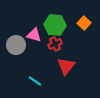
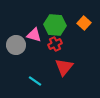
red triangle: moved 2 px left, 1 px down
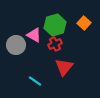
green hexagon: rotated 20 degrees counterclockwise
pink triangle: rotated 14 degrees clockwise
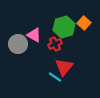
green hexagon: moved 9 px right, 2 px down
gray circle: moved 2 px right, 1 px up
cyan line: moved 20 px right, 4 px up
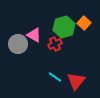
red triangle: moved 12 px right, 14 px down
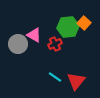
green hexagon: moved 4 px right; rotated 10 degrees clockwise
